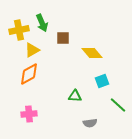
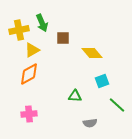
green line: moved 1 px left
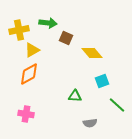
green arrow: moved 6 px right; rotated 60 degrees counterclockwise
brown square: moved 3 px right; rotated 24 degrees clockwise
pink cross: moved 3 px left; rotated 14 degrees clockwise
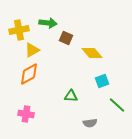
green triangle: moved 4 px left
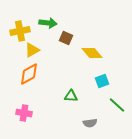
yellow cross: moved 1 px right, 1 px down
pink cross: moved 2 px left, 1 px up
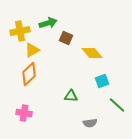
green arrow: rotated 24 degrees counterclockwise
orange diamond: rotated 15 degrees counterclockwise
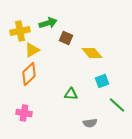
green triangle: moved 2 px up
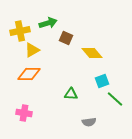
orange diamond: rotated 45 degrees clockwise
green line: moved 2 px left, 6 px up
gray semicircle: moved 1 px left, 1 px up
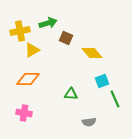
orange diamond: moved 1 px left, 5 px down
green line: rotated 24 degrees clockwise
